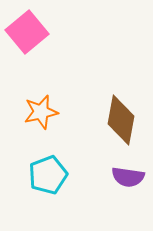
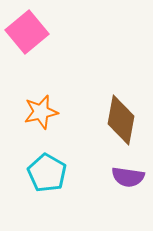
cyan pentagon: moved 1 px left, 2 px up; rotated 21 degrees counterclockwise
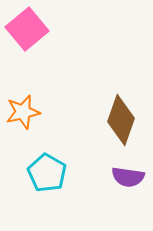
pink square: moved 3 px up
orange star: moved 18 px left
brown diamond: rotated 9 degrees clockwise
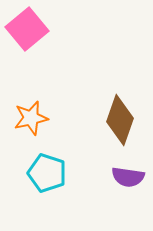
orange star: moved 8 px right, 6 px down
brown diamond: moved 1 px left
cyan pentagon: rotated 12 degrees counterclockwise
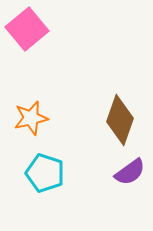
cyan pentagon: moved 2 px left
purple semicircle: moved 2 px right, 5 px up; rotated 44 degrees counterclockwise
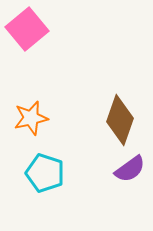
purple semicircle: moved 3 px up
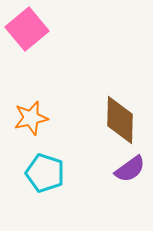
brown diamond: rotated 18 degrees counterclockwise
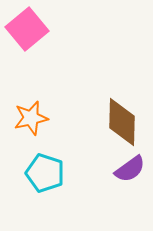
brown diamond: moved 2 px right, 2 px down
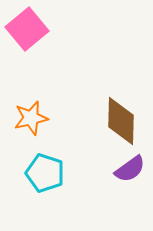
brown diamond: moved 1 px left, 1 px up
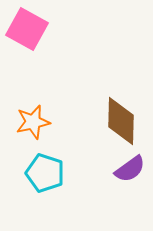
pink square: rotated 21 degrees counterclockwise
orange star: moved 2 px right, 4 px down
